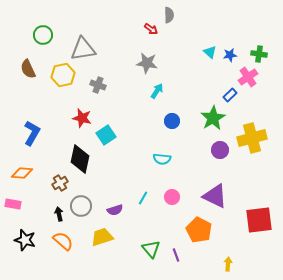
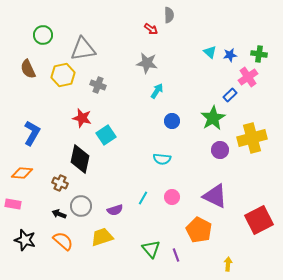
brown cross: rotated 35 degrees counterclockwise
black arrow: rotated 56 degrees counterclockwise
red square: rotated 20 degrees counterclockwise
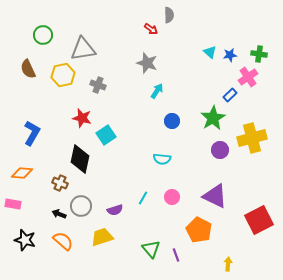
gray star: rotated 10 degrees clockwise
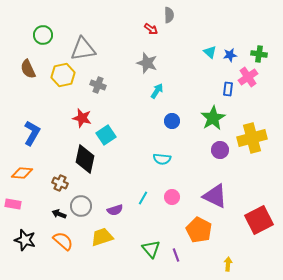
blue rectangle: moved 2 px left, 6 px up; rotated 40 degrees counterclockwise
black diamond: moved 5 px right
